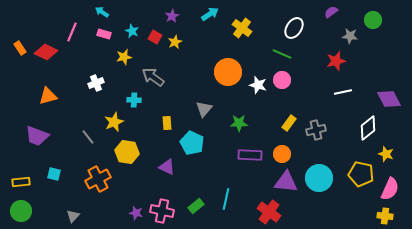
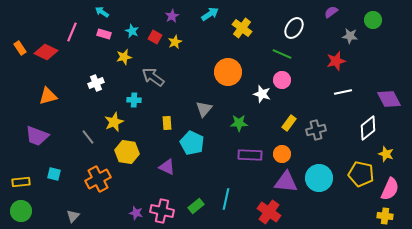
white star at (258, 85): moved 4 px right, 9 px down
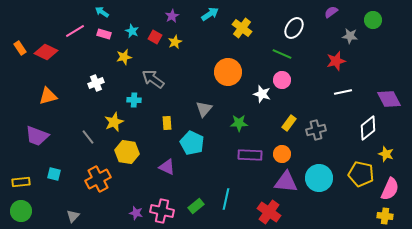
pink line at (72, 32): moved 3 px right, 1 px up; rotated 36 degrees clockwise
gray arrow at (153, 77): moved 2 px down
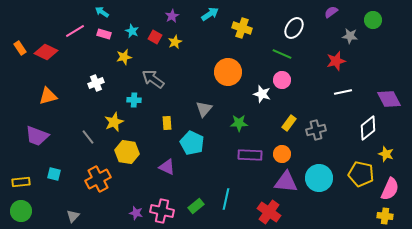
yellow cross at (242, 28): rotated 18 degrees counterclockwise
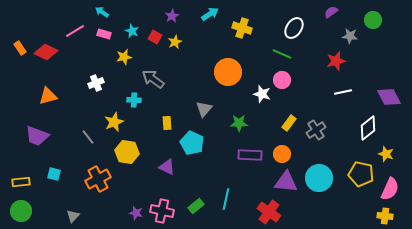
purple diamond at (389, 99): moved 2 px up
gray cross at (316, 130): rotated 18 degrees counterclockwise
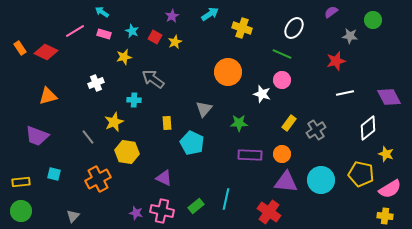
white line at (343, 92): moved 2 px right, 1 px down
purple triangle at (167, 167): moved 3 px left, 11 px down
cyan circle at (319, 178): moved 2 px right, 2 px down
pink semicircle at (390, 189): rotated 35 degrees clockwise
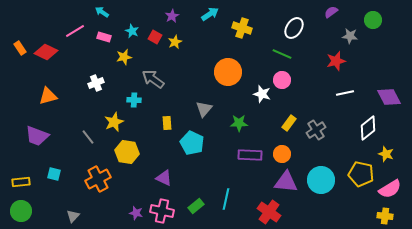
pink rectangle at (104, 34): moved 3 px down
